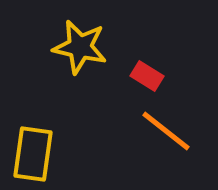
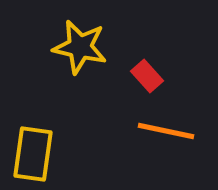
red rectangle: rotated 16 degrees clockwise
orange line: rotated 26 degrees counterclockwise
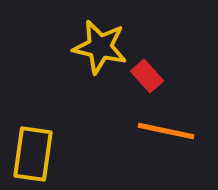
yellow star: moved 20 px right
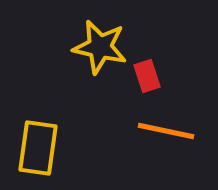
red rectangle: rotated 24 degrees clockwise
yellow rectangle: moved 5 px right, 6 px up
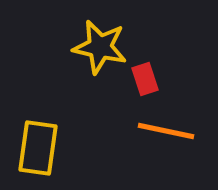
red rectangle: moved 2 px left, 3 px down
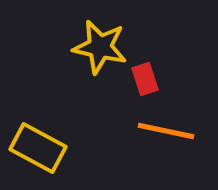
yellow rectangle: rotated 70 degrees counterclockwise
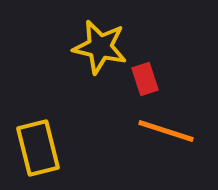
orange line: rotated 6 degrees clockwise
yellow rectangle: rotated 48 degrees clockwise
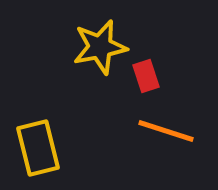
yellow star: rotated 24 degrees counterclockwise
red rectangle: moved 1 px right, 3 px up
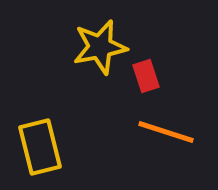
orange line: moved 1 px down
yellow rectangle: moved 2 px right, 1 px up
